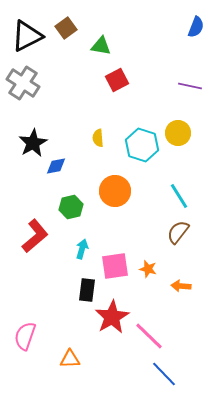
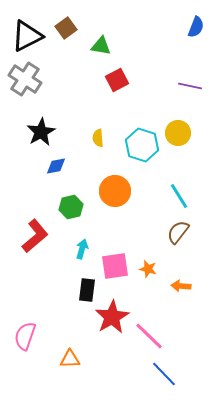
gray cross: moved 2 px right, 4 px up
black star: moved 8 px right, 11 px up
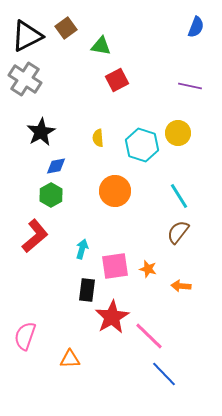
green hexagon: moved 20 px left, 12 px up; rotated 15 degrees counterclockwise
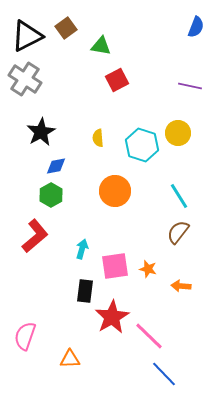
black rectangle: moved 2 px left, 1 px down
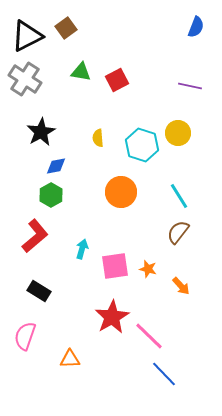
green triangle: moved 20 px left, 26 px down
orange circle: moved 6 px right, 1 px down
orange arrow: rotated 138 degrees counterclockwise
black rectangle: moved 46 px left; rotated 65 degrees counterclockwise
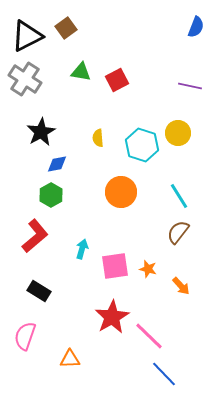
blue diamond: moved 1 px right, 2 px up
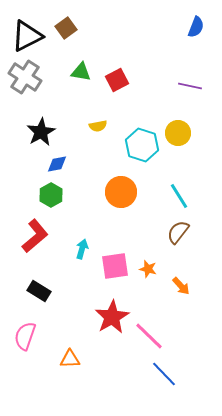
gray cross: moved 2 px up
yellow semicircle: moved 12 px up; rotated 96 degrees counterclockwise
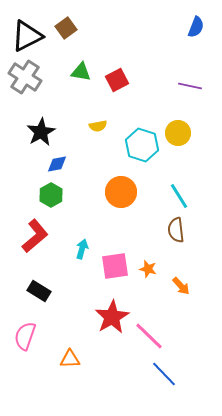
brown semicircle: moved 2 px left, 2 px up; rotated 45 degrees counterclockwise
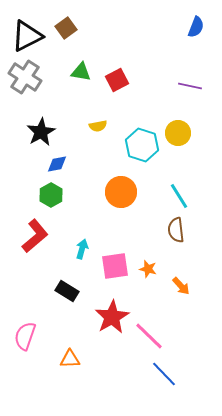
black rectangle: moved 28 px right
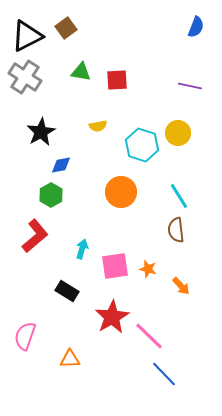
red square: rotated 25 degrees clockwise
blue diamond: moved 4 px right, 1 px down
